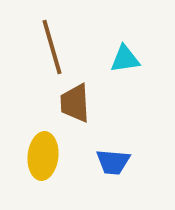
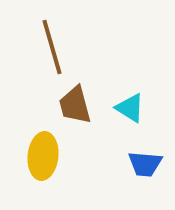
cyan triangle: moved 5 px right, 49 px down; rotated 40 degrees clockwise
brown trapezoid: moved 2 px down; rotated 12 degrees counterclockwise
blue trapezoid: moved 32 px right, 2 px down
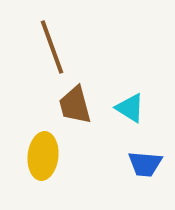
brown line: rotated 4 degrees counterclockwise
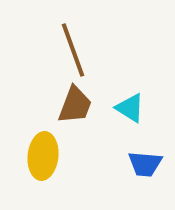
brown line: moved 21 px right, 3 px down
brown trapezoid: rotated 144 degrees counterclockwise
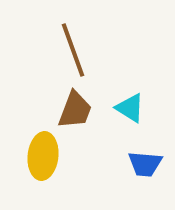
brown trapezoid: moved 5 px down
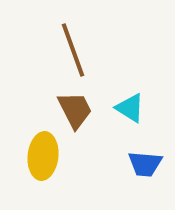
brown trapezoid: rotated 48 degrees counterclockwise
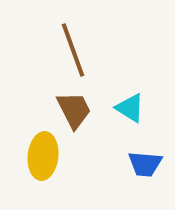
brown trapezoid: moved 1 px left
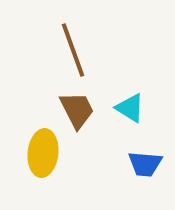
brown trapezoid: moved 3 px right
yellow ellipse: moved 3 px up
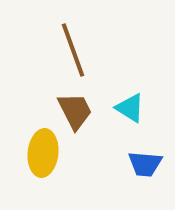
brown trapezoid: moved 2 px left, 1 px down
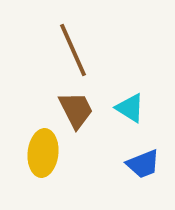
brown line: rotated 4 degrees counterclockwise
brown trapezoid: moved 1 px right, 1 px up
blue trapezoid: moved 2 px left; rotated 27 degrees counterclockwise
